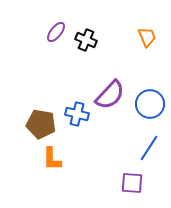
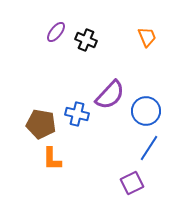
blue circle: moved 4 px left, 7 px down
purple square: rotated 30 degrees counterclockwise
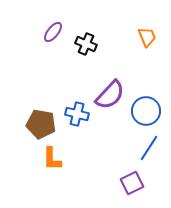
purple ellipse: moved 3 px left
black cross: moved 4 px down
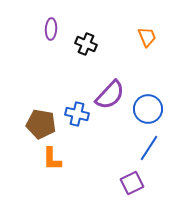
purple ellipse: moved 2 px left, 3 px up; rotated 35 degrees counterclockwise
blue circle: moved 2 px right, 2 px up
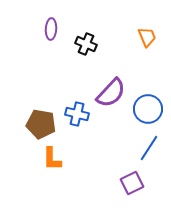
purple semicircle: moved 1 px right, 2 px up
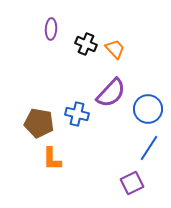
orange trapezoid: moved 32 px left, 12 px down; rotated 20 degrees counterclockwise
brown pentagon: moved 2 px left, 1 px up
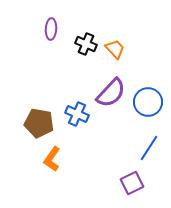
blue circle: moved 7 px up
blue cross: rotated 10 degrees clockwise
orange L-shape: rotated 35 degrees clockwise
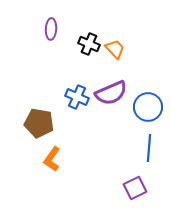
black cross: moved 3 px right
purple semicircle: rotated 24 degrees clockwise
blue circle: moved 5 px down
blue cross: moved 17 px up
blue line: rotated 28 degrees counterclockwise
purple square: moved 3 px right, 5 px down
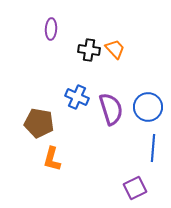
black cross: moved 6 px down; rotated 15 degrees counterclockwise
purple semicircle: moved 16 px down; rotated 84 degrees counterclockwise
blue line: moved 4 px right
orange L-shape: rotated 20 degrees counterclockwise
